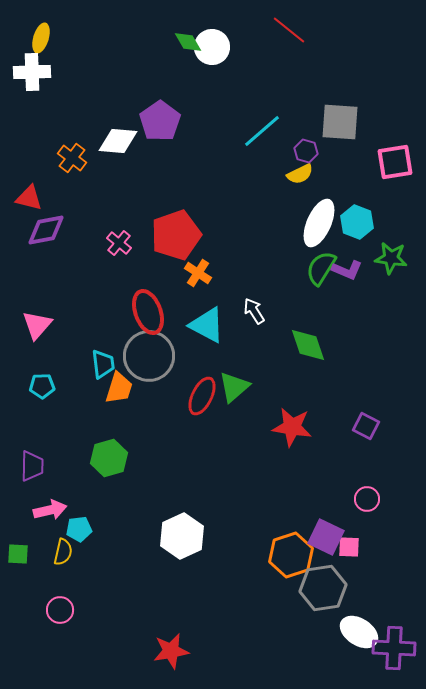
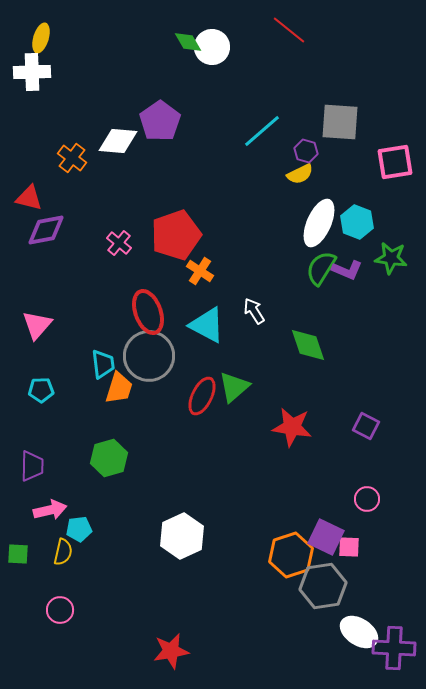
orange cross at (198, 273): moved 2 px right, 2 px up
cyan pentagon at (42, 386): moved 1 px left, 4 px down
gray hexagon at (323, 588): moved 2 px up
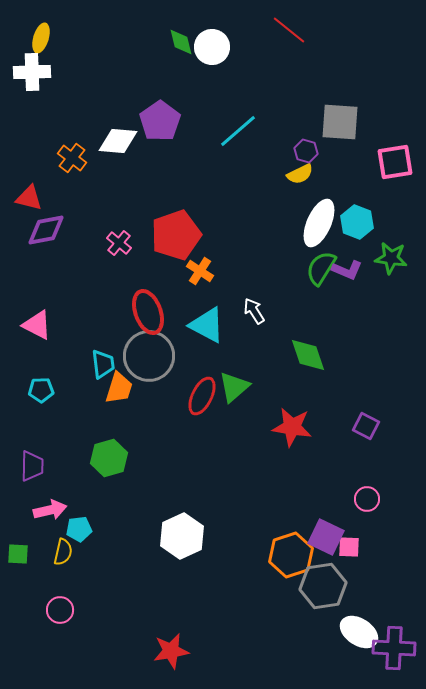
green diamond at (188, 42): moved 7 px left; rotated 16 degrees clockwise
cyan line at (262, 131): moved 24 px left
pink triangle at (37, 325): rotated 44 degrees counterclockwise
green diamond at (308, 345): moved 10 px down
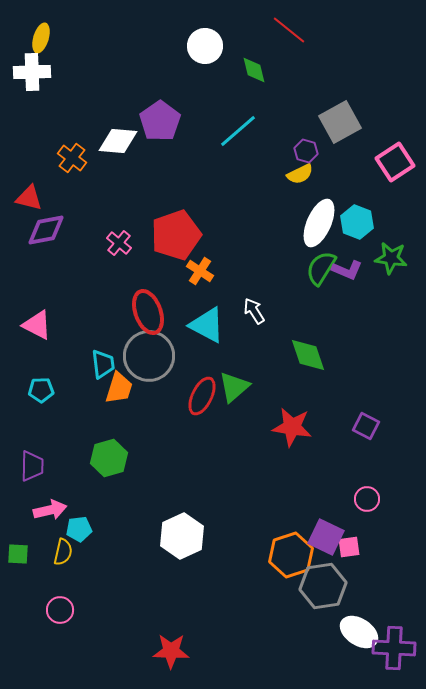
green diamond at (181, 42): moved 73 px right, 28 px down
white circle at (212, 47): moved 7 px left, 1 px up
gray square at (340, 122): rotated 33 degrees counterclockwise
pink square at (395, 162): rotated 24 degrees counterclockwise
pink square at (349, 547): rotated 10 degrees counterclockwise
red star at (171, 651): rotated 12 degrees clockwise
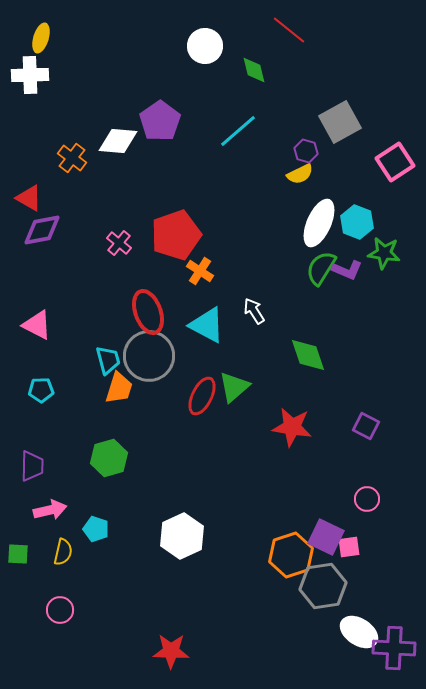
white cross at (32, 72): moved 2 px left, 3 px down
red triangle at (29, 198): rotated 16 degrees clockwise
purple diamond at (46, 230): moved 4 px left
green star at (391, 258): moved 7 px left, 5 px up
cyan trapezoid at (103, 364): moved 5 px right, 4 px up; rotated 8 degrees counterclockwise
cyan pentagon at (79, 529): moved 17 px right; rotated 25 degrees clockwise
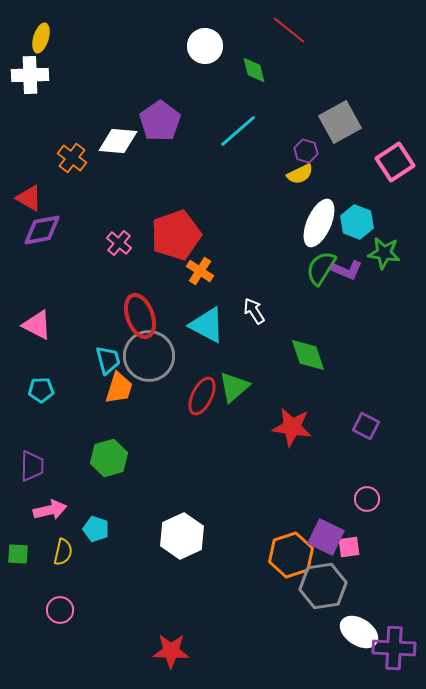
red ellipse at (148, 312): moved 8 px left, 4 px down
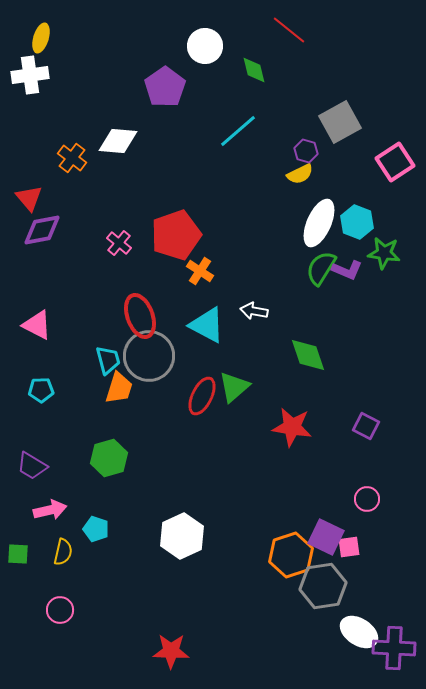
white cross at (30, 75): rotated 6 degrees counterclockwise
purple pentagon at (160, 121): moved 5 px right, 34 px up
red triangle at (29, 198): rotated 20 degrees clockwise
white arrow at (254, 311): rotated 48 degrees counterclockwise
purple trapezoid at (32, 466): rotated 120 degrees clockwise
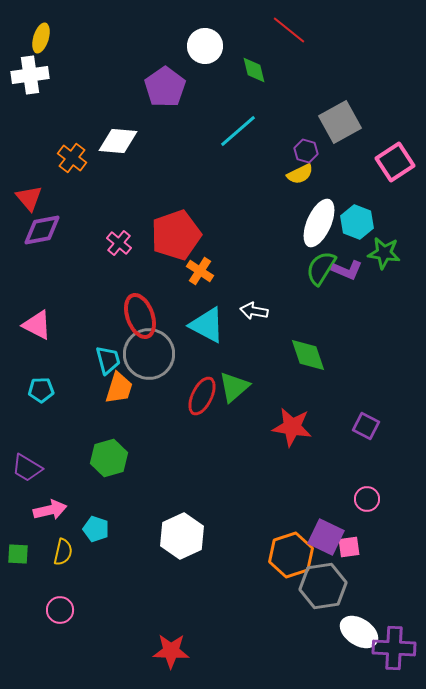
gray circle at (149, 356): moved 2 px up
purple trapezoid at (32, 466): moved 5 px left, 2 px down
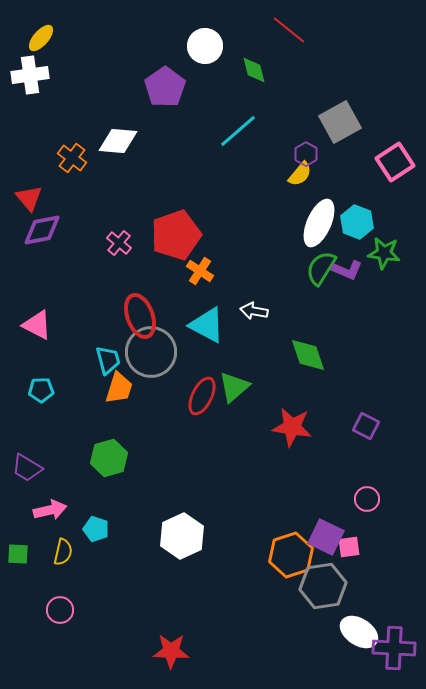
yellow ellipse at (41, 38): rotated 24 degrees clockwise
purple hexagon at (306, 151): moved 3 px down; rotated 15 degrees clockwise
yellow semicircle at (300, 174): rotated 24 degrees counterclockwise
gray circle at (149, 354): moved 2 px right, 2 px up
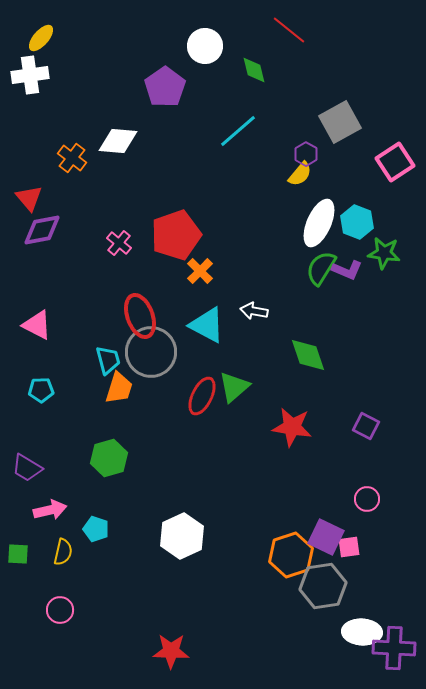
orange cross at (200, 271): rotated 12 degrees clockwise
white ellipse at (359, 632): moved 3 px right; rotated 30 degrees counterclockwise
